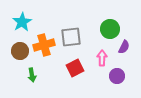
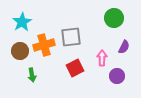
green circle: moved 4 px right, 11 px up
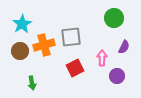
cyan star: moved 2 px down
green arrow: moved 8 px down
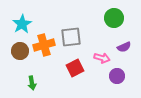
purple semicircle: rotated 40 degrees clockwise
pink arrow: rotated 105 degrees clockwise
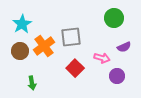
orange cross: moved 1 px down; rotated 20 degrees counterclockwise
red square: rotated 18 degrees counterclockwise
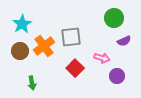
purple semicircle: moved 6 px up
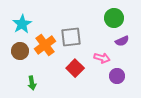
purple semicircle: moved 2 px left
orange cross: moved 1 px right, 1 px up
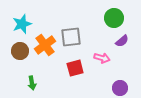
cyan star: rotated 12 degrees clockwise
purple semicircle: rotated 16 degrees counterclockwise
red square: rotated 30 degrees clockwise
purple circle: moved 3 px right, 12 px down
